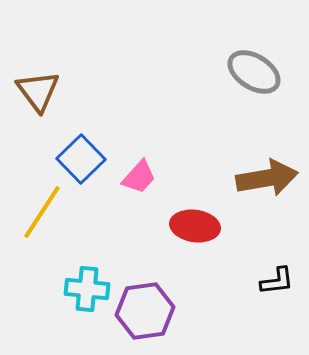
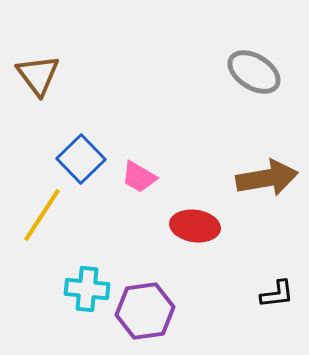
brown triangle: moved 16 px up
pink trapezoid: rotated 78 degrees clockwise
yellow line: moved 3 px down
black L-shape: moved 13 px down
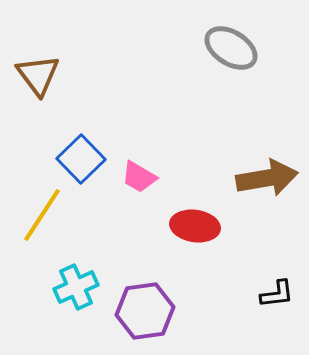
gray ellipse: moved 23 px left, 24 px up
cyan cross: moved 11 px left, 2 px up; rotated 30 degrees counterclockwise
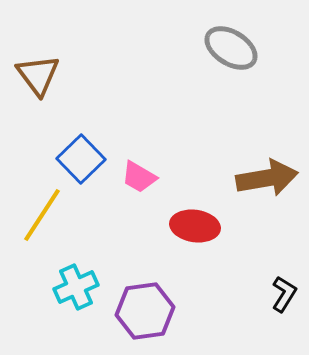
black L-shape: moved 7 px right; rotated 51 degrees counterclockwise
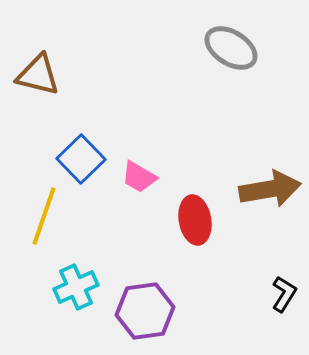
brown triangle: rotated 39 degrees counterclockwise
brown arrow: moved 3 px right, 11 px down
yellow line: moved 2 px right, 1 px down; rotated 14 degrees counterclockwise
red ellipse: moved 6 px up; rotated 72 degrees clockwise
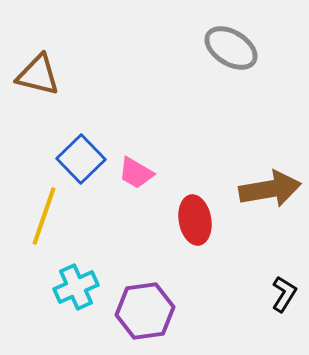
pink trapezoid: moved 3 px left, 4 px up
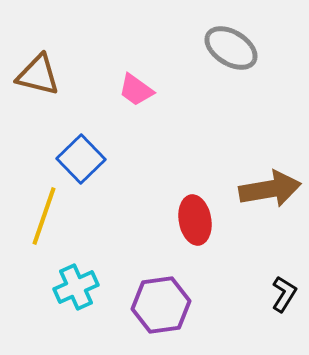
pink trapezoid: moved 83 px up; rotated 6 degrees clockwise
purple hexagon: moved 16 px right, 6 px up
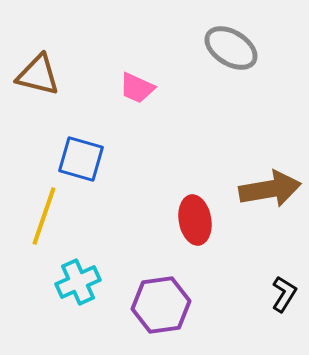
pink trapezoid: moved 1 px right, 2 px up; rotated 12 degrees counterclockwise
blue square: rotated 30 degrees counterclockwise
cyan cross: moved 2 px right, 5 px up
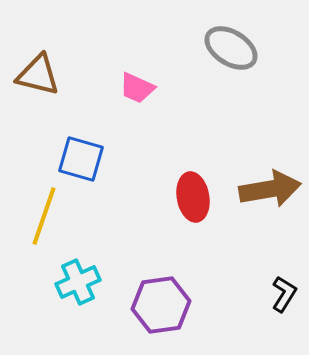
red ellipse: moved 2 px left, 23 px up
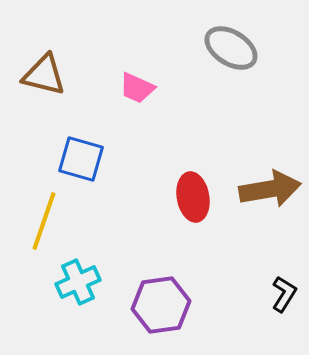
brown triangle: moved 6 px right
yellow line: moved 5 px down
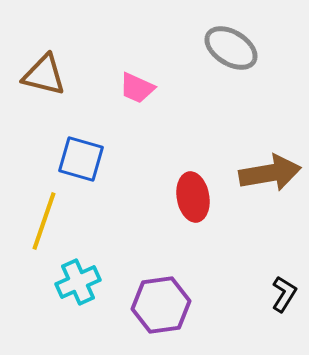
brown arrow: moved 16 px up
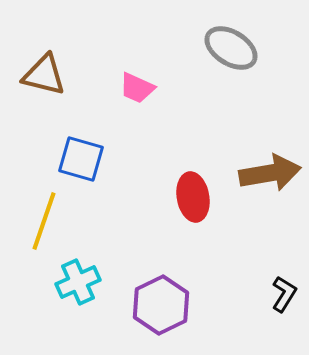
purple hexagon: rotated 18 degrees counterclockwise
